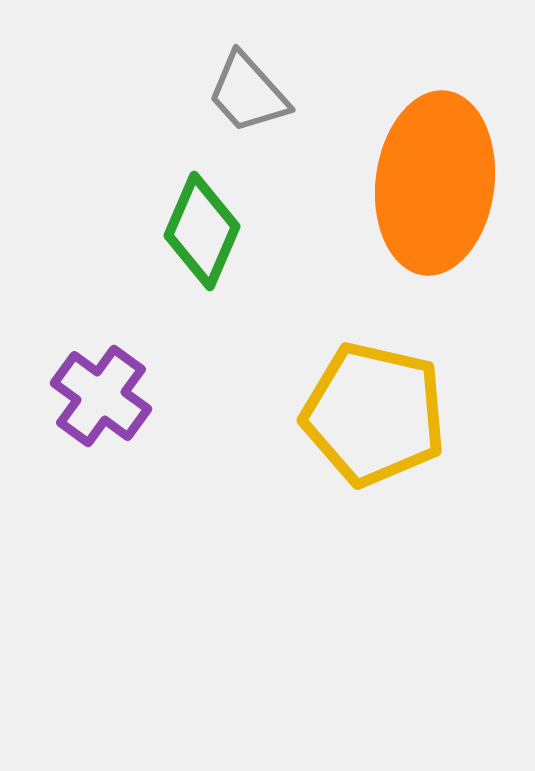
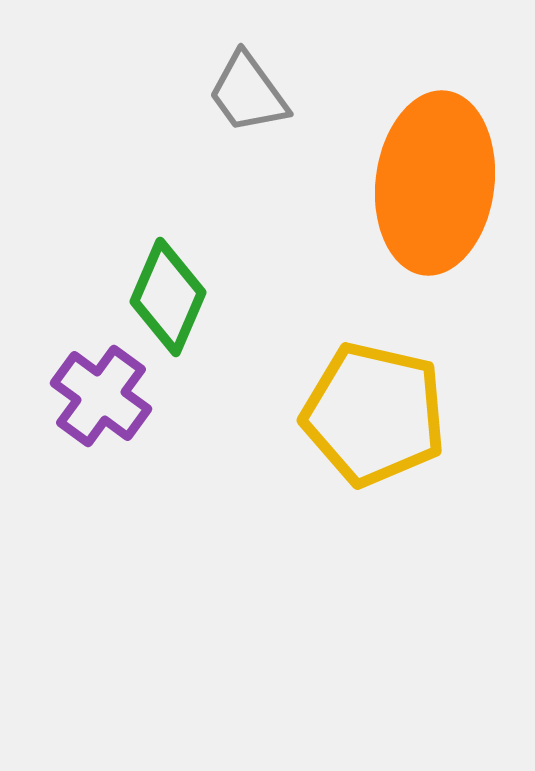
gray trapezoid: rotated 6 degrees clockwise
green diamond: moved 34 px left, 66 px down
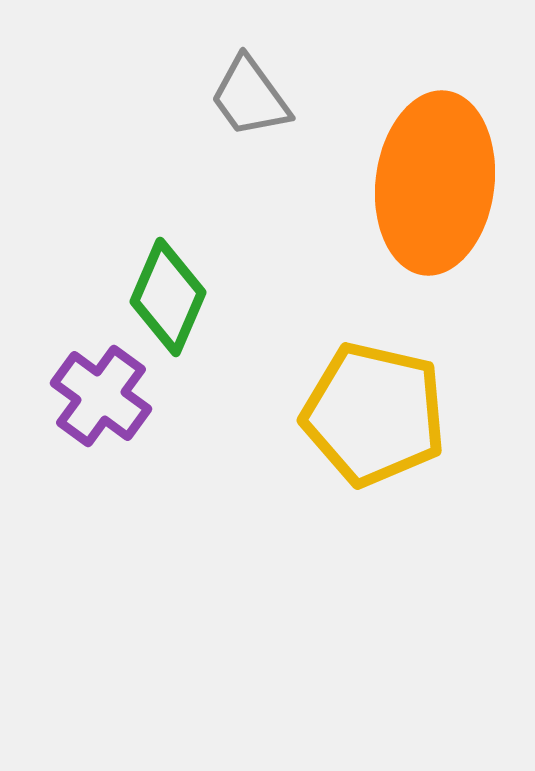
gray trapezoid: moved 2 px right, 4 px down
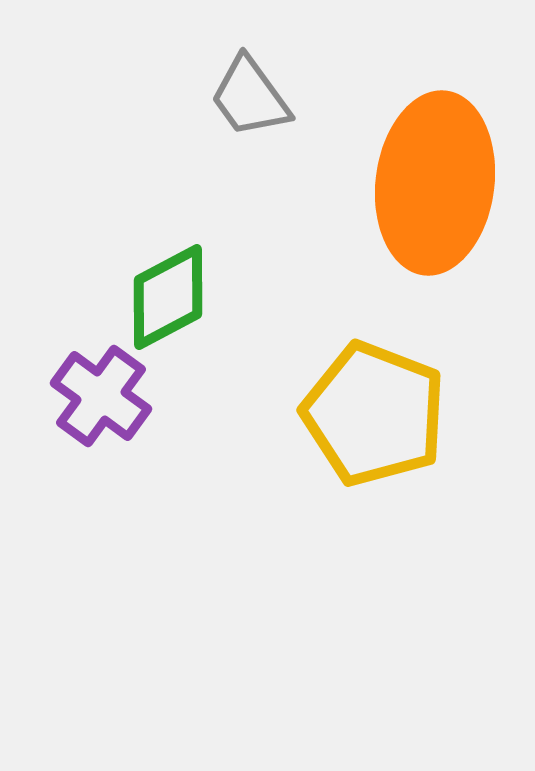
green diamond: rotated 39 degrees clockwise
yellow pentagon: rotated 8 degrees clockwise
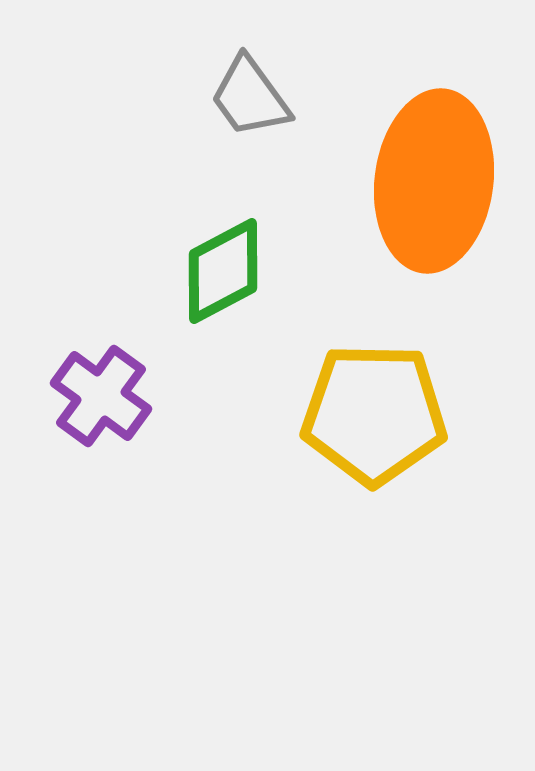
orange ellipse: moved 1 px left, 2 px up
green diamond: moved 55 px right, 26 px up
yellow pentagon: rotated 20 degrees counterclockwise
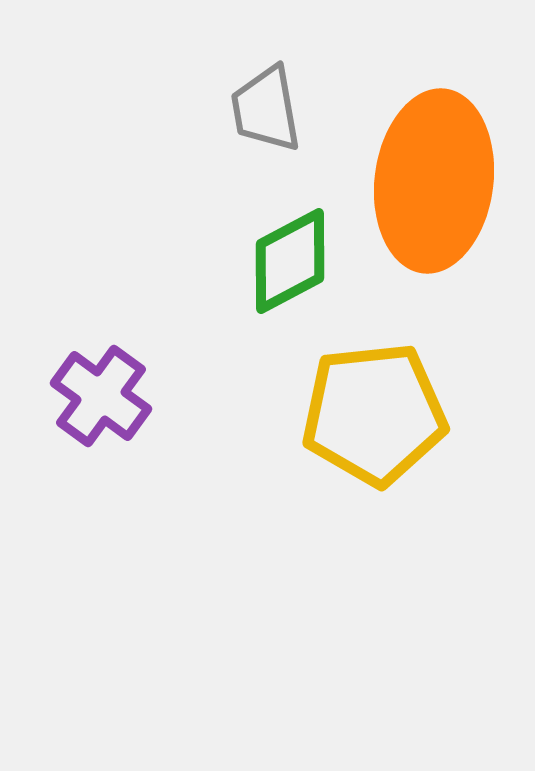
gray trapezoid: moved 16 px right, 12 px down; rotated 26 degrees clockwise
green diamond: moved 67 px right, 10 px up
yellow pentagon: rotated 7 degrees counterclockwise
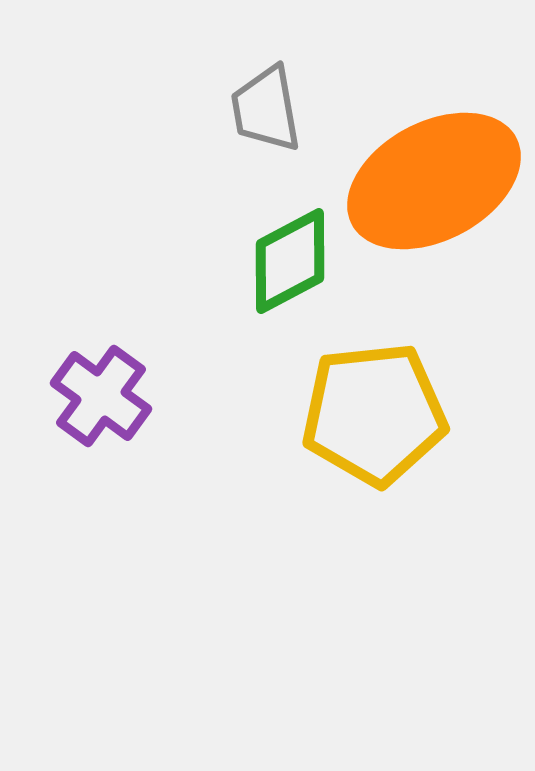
orange ellipse: rotated 55 degrees clockwise
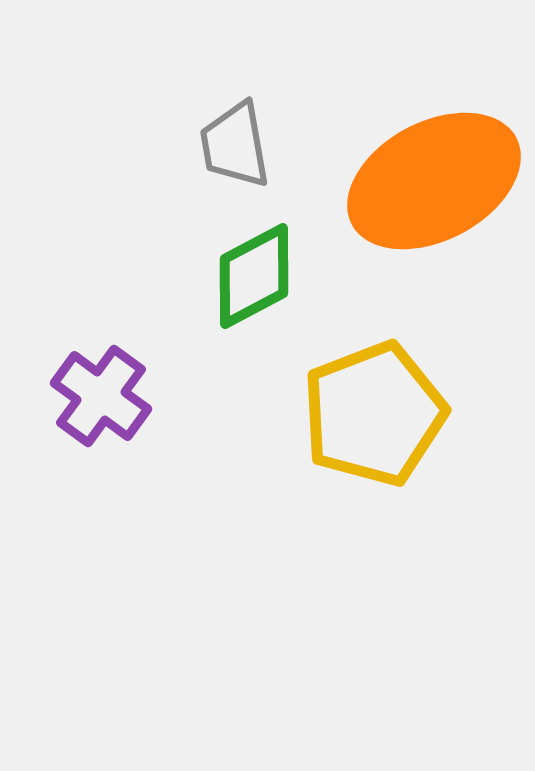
gray trapezoid: moved 31 px left, 36 px down
green diamond: moved 36 px left, 15 px down
yellow pentagon: rotated 15 degrees counterclockwise
